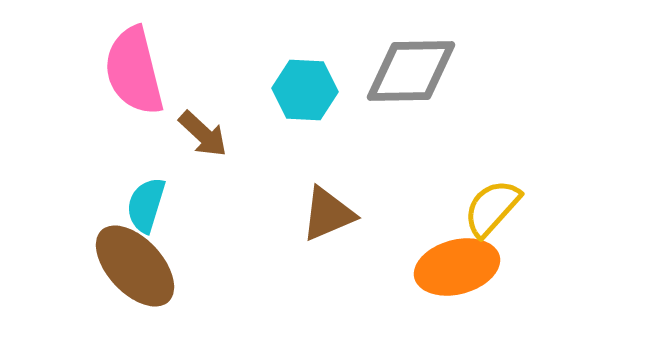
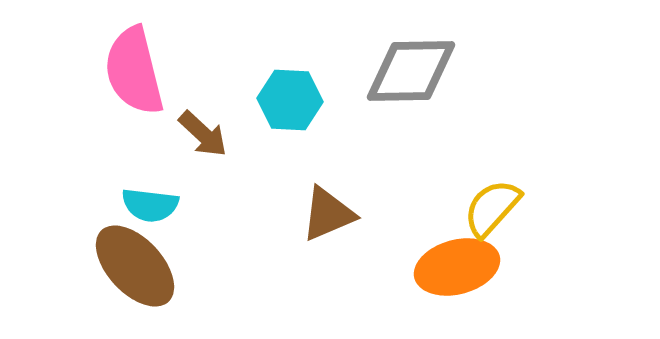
cyan hexagon: moved 15 px left, 10 px down
cyan semicircle: moved 4 px right; rotated 100 degrees counterclockwise
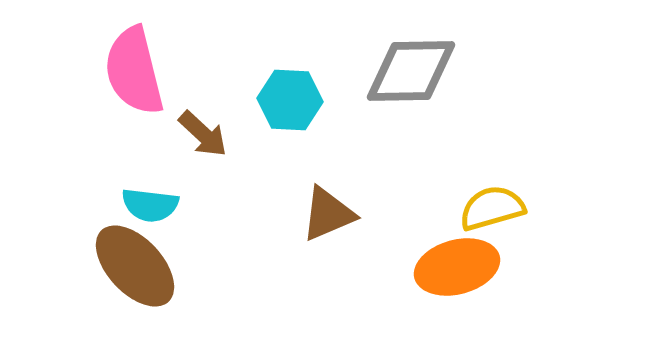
yellow semicircle: rotated 32 degrees clockwise
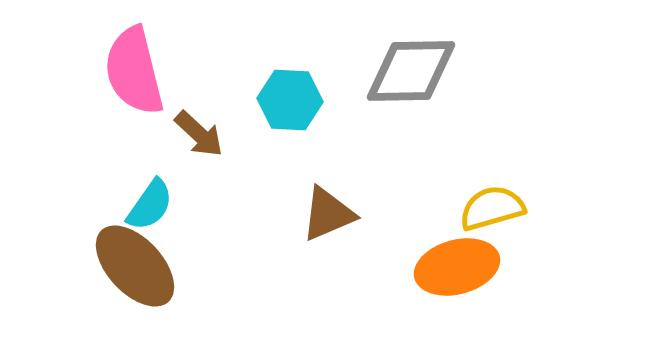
brown arrow: moved 4 px left
cyan semicircle: rotated 62 degrees counterclockwise
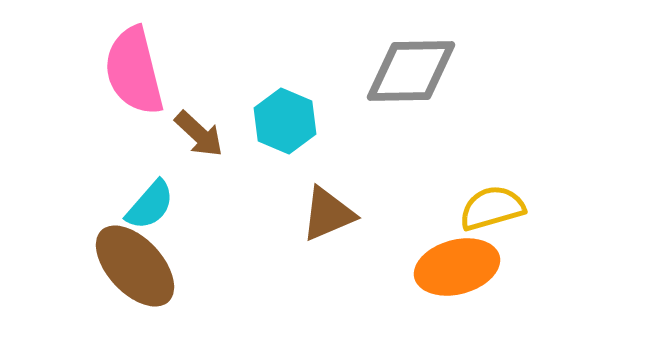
cyan hexagon: moved 5 px left, 21 px down; rotated 20 degrees clockwise
cyan semicircle: rotated 6 degrees clockwise
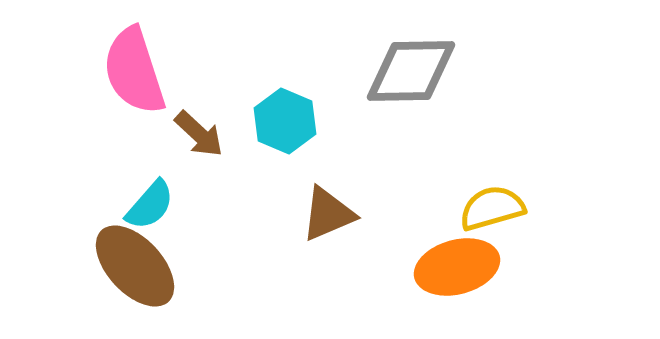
pink semicircle: rotated 4 degrees counterclockwise
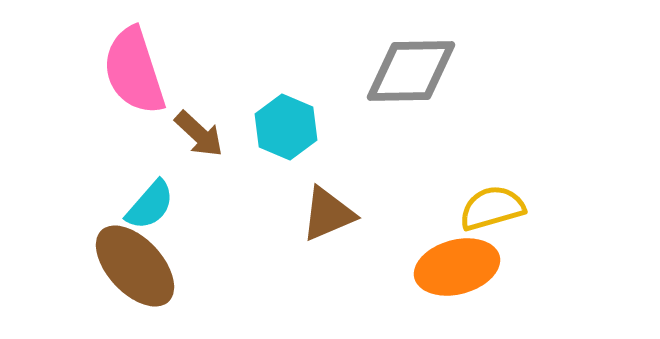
cyan hexagon: moved 1 px right, 6 px down
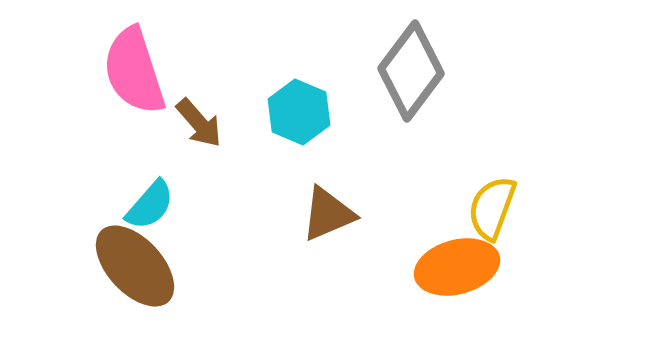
gray diamond: rotated 52 degrees counterclockwise
cyan hexagon: moved 13 px right, 15 px up
brown arrow: moved 11 px up; rotated 6 degrees clockwise
yellow semicircle: rotated 54 degrees counterclockwise
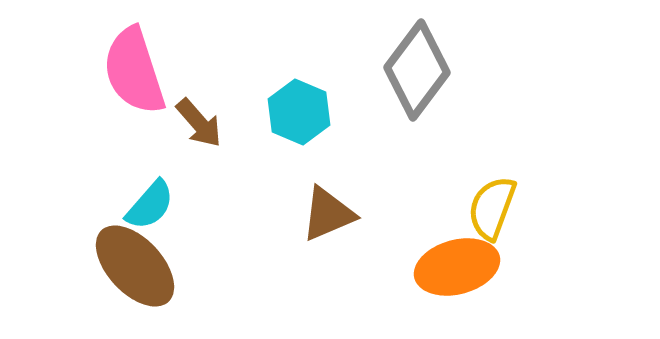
gray diamond: moved 6 px right, 1 px up
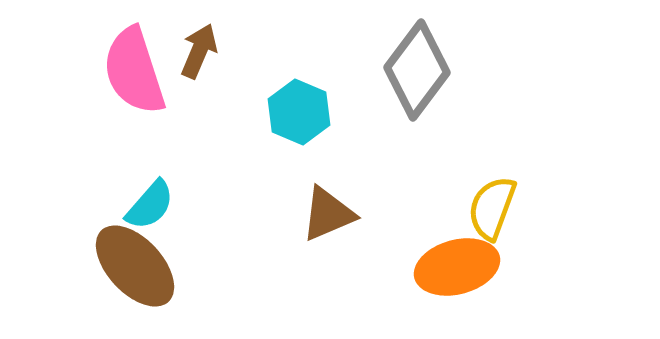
brown arrow: moved 72 px up; rotated 116 degrees counterclockwise
